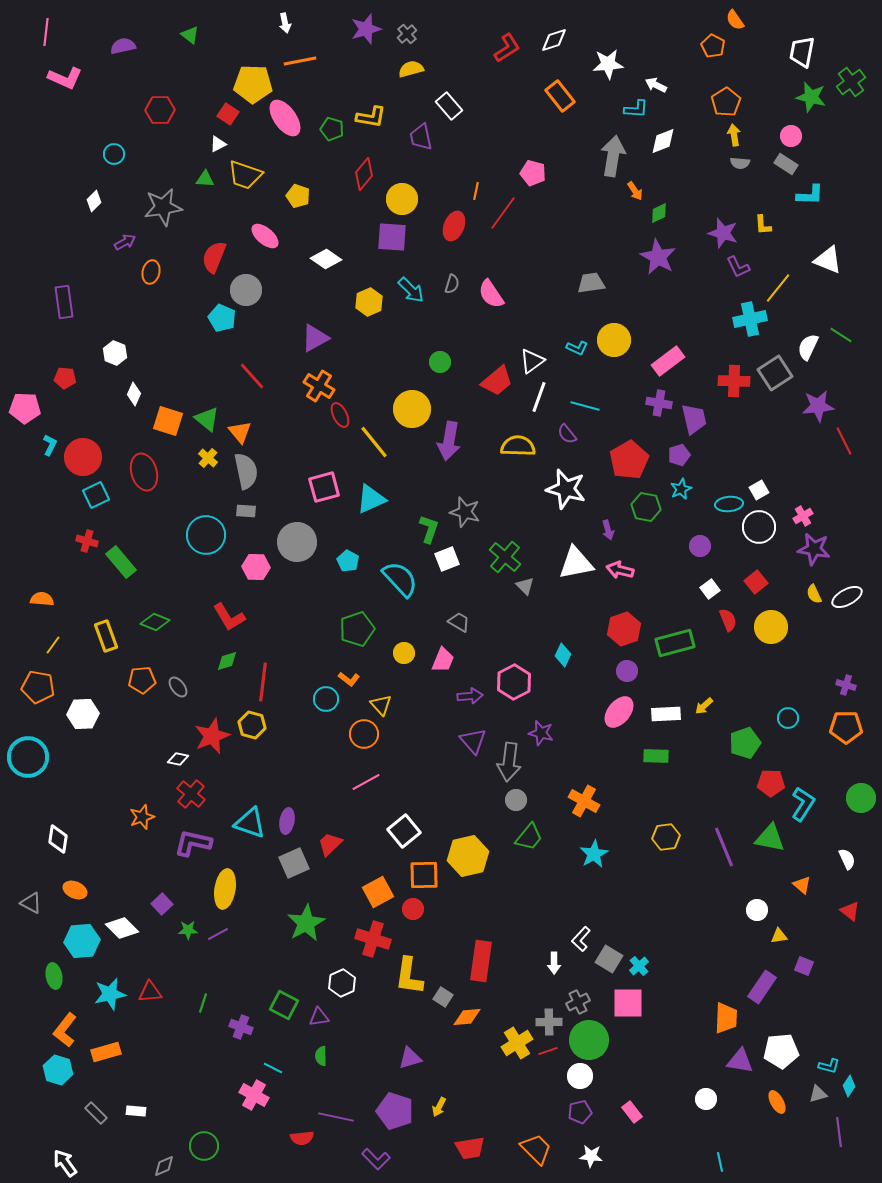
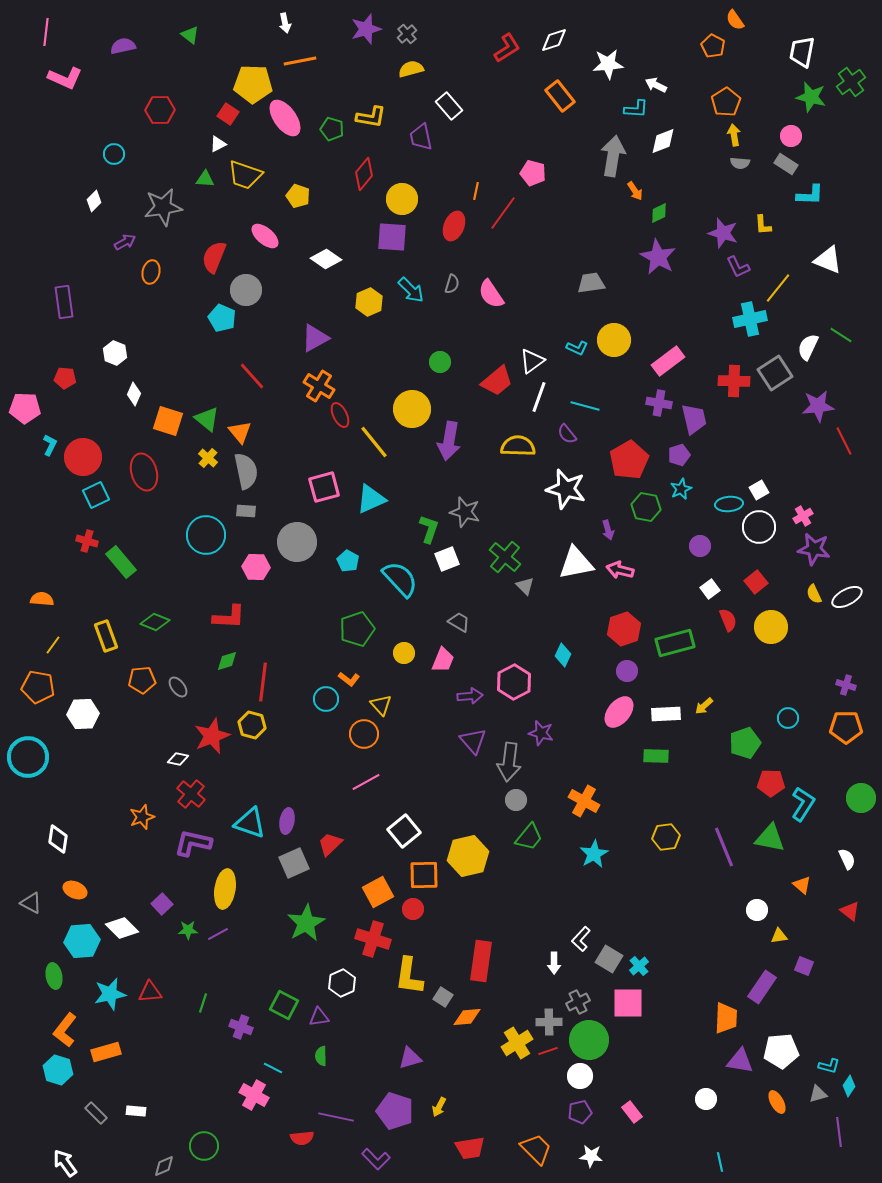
red L-shape at (229, 617): rotated 56 degrees counterclockwise
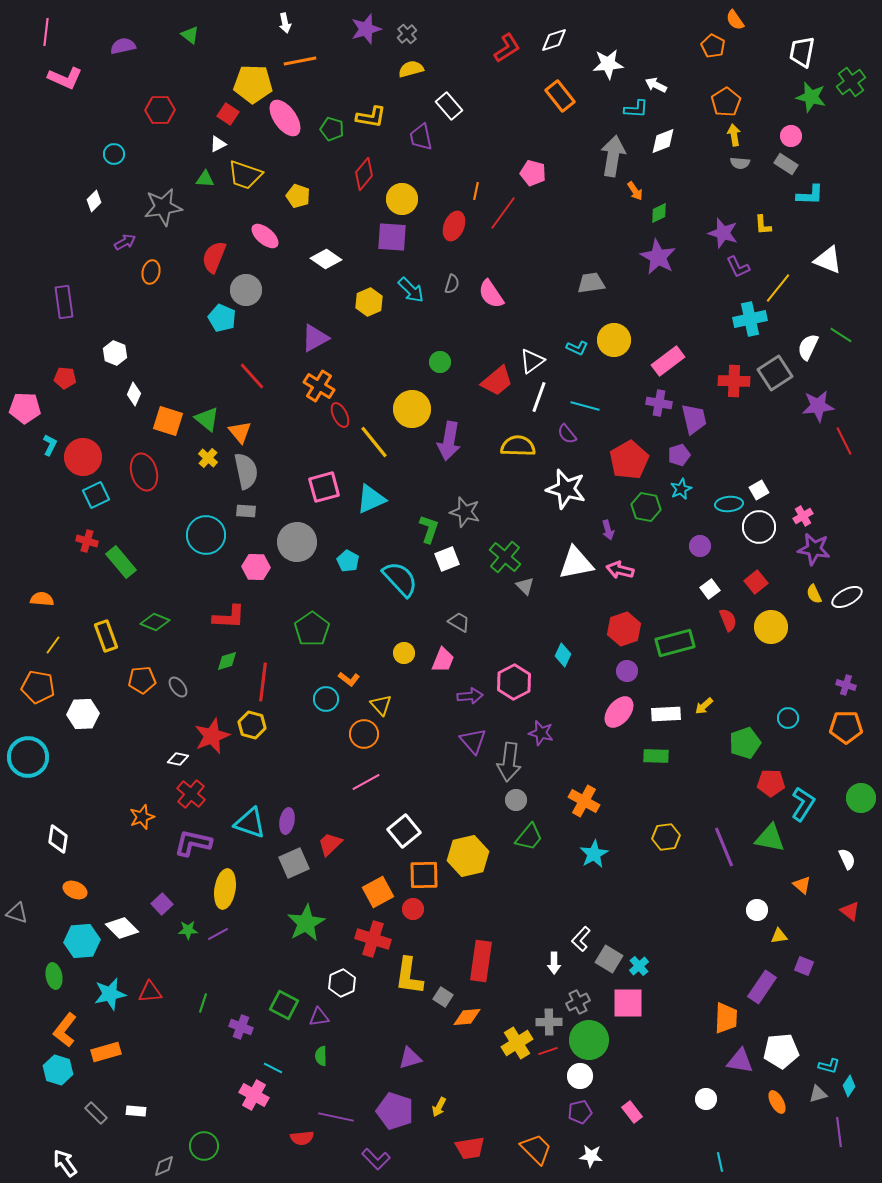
green pentagon at (357, 629): moved 45 px left; rotated 16 degrees counterclockwise
gray triangle at (31, 903): moved 14 px left, 10 px down; rotated 10 degrees counterclockwise
